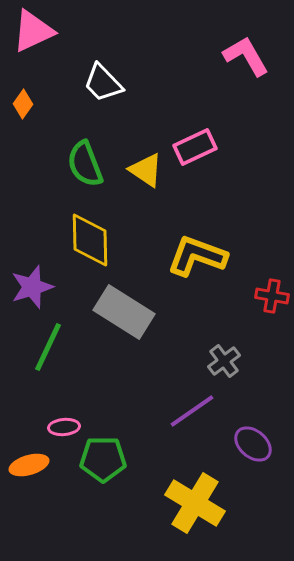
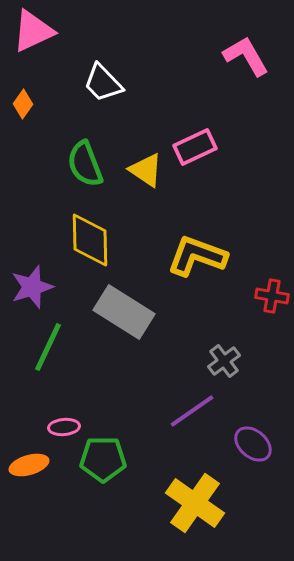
yellow cross: rotated 4 degrees clockwise
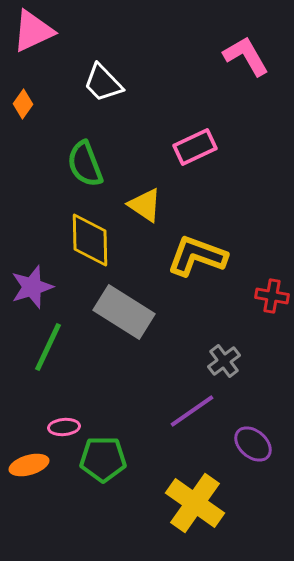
yellow triangle: moved 1 px left, 35 px down
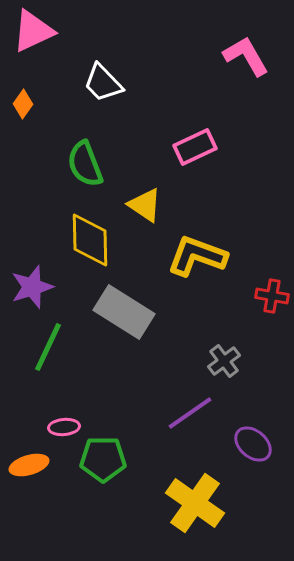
purple line: moved 2 px left, 2 px down
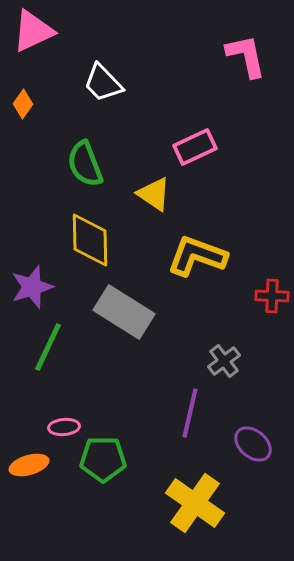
pink L-shape: rotated 18 degrees clockwise
yellow triangle: moved 9 px right, 11 px up
red cross: rotated 8 degrees counterclockwise
purple line: rotated 42 degrees counterclockwise
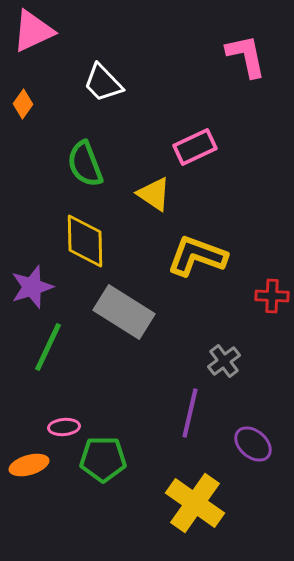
yellow diamond: moved 5 px left, 1 px down
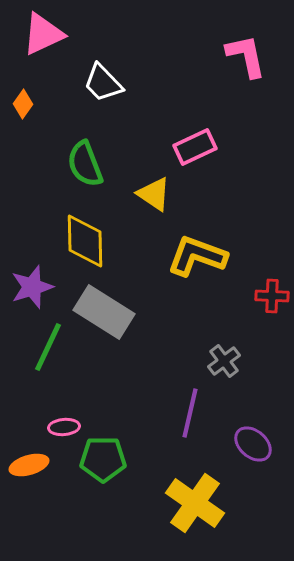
pink triangle: moved 10 px right, 3 px down
gray rectangle: moved 20 px left
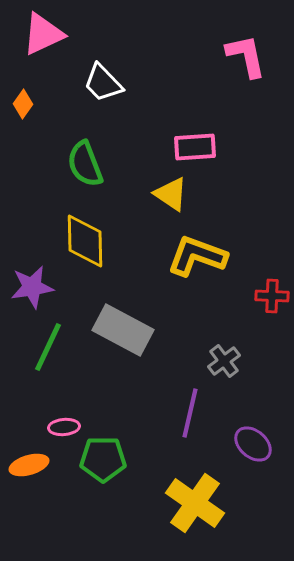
pink rectangle: rotated 21 degrees clockwise
yellow triangle: moved 17 px right
purple star: rotated 9 degrees clockwise
gray rectangle: moved 19 px right, 18 px down; rotated 4 degrees counterclockwise
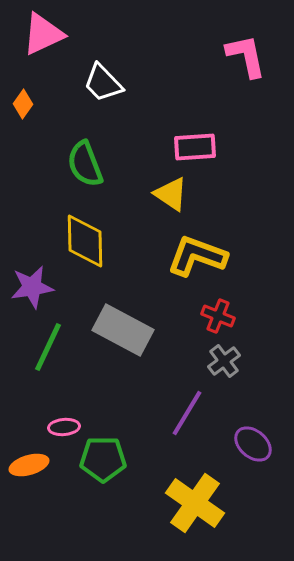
red cross: moved 54 px left, 20 px down; rotated 20 degrees clockwise
purple line: moved 3 px left; rotated 18 degrees clockwise
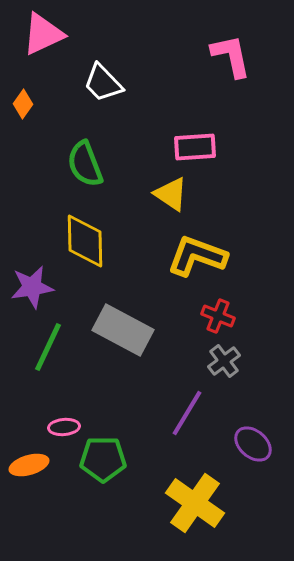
pink L-shape: moved 15 px left
